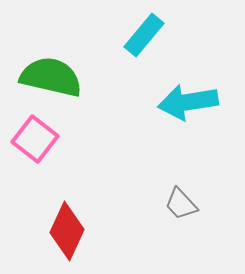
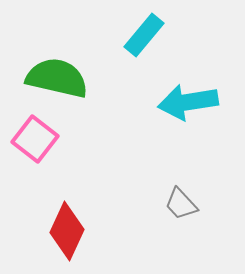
green semicircle: moved 6 px right, 1 px down
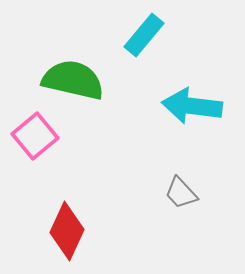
green semicircle: moved 16 px right, 2 px down
cyan arrow: moved 4 px right, 4 px down; rotated 16 degrees clockwise
pink square: moved 3 px up; rotated 12 degrees clockwise
gray trapezoid: moved 11 px up
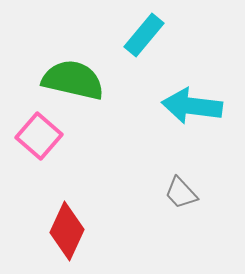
pink square: moved 4 px right; rotated 9 degrees counterclockwise
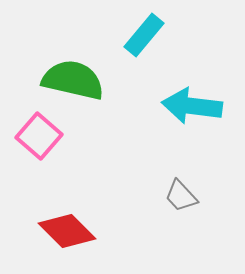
gray trapezoid: moved 3 px down
red diamond: rotated 70 degrees counterclockwise
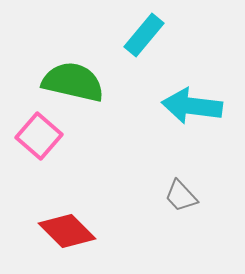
green semicircle: moved 2 px down
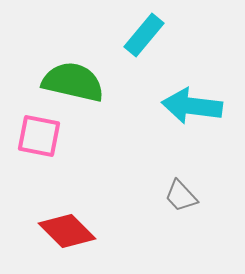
pink square: rotated 30 degrees counterclockwise
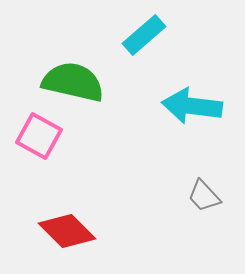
cyan rectangle: rotated 9 degrees clockwise
pink square: rotated 18 degrees clockwise
gray trapezoid: moved 23 px right
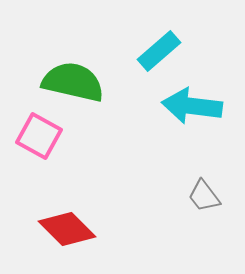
cyan rectangle: moved 15 px right, 16 px down
gray trapezoid: rotated 6 degrees clockwise
red diamond: moved 2 px up
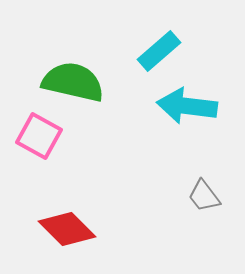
cyan arrow: moved 5 px left
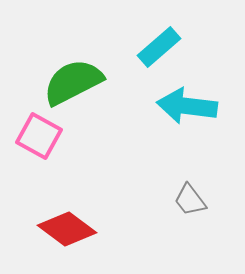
cyan rectangle: moved 4 px up
green semicircle: rotated 40 degrees counterclockwise
gray trapezoid: moved 14 px left, 4 px down
red diamond: rotated 8 degrees counterclockwise
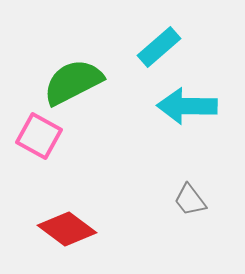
cyan arrow: rotated 6 degrees counterclockwise
